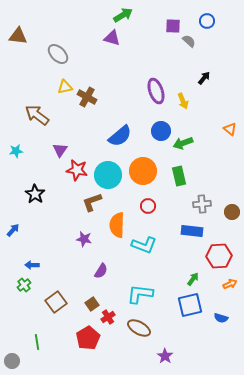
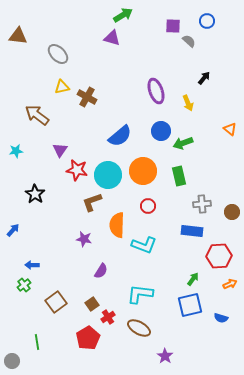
yellow triangle at (65, 87): moved 3 px left
yellow arrow at (183, 101): moved 5 px right, 2 px down
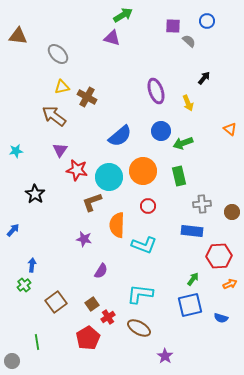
brown arrow at (37, 115): moved 17 px right, 1 px down
cyan circle at (108, 175): moved 1 px right, 2 px down
blue arrow at (32, 265): rotated 96 degrees clockwise
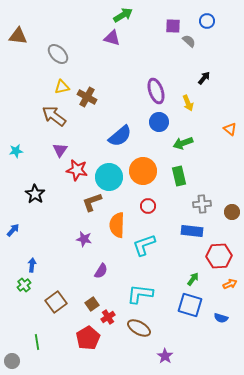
blue circle at (161, 131): moved 2 px left, 9 px up
cyan L-shape at (144, 245): rotated 140 degrees clockwise
blue square at (190, 305): rotated 30 degrees clockwise
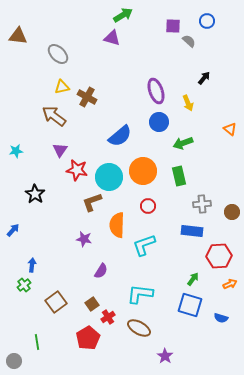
gray circle at (12, 361): moved 2 px right
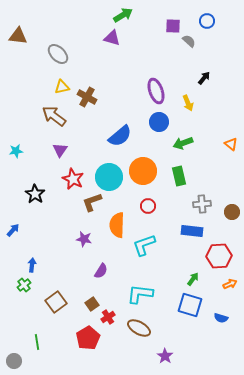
orange triangle at (230, 129): moved 1 px right, 15 px down
red star at (77, 170): moved 4 px left, 9 px down; rotated 15 degrees clockwise
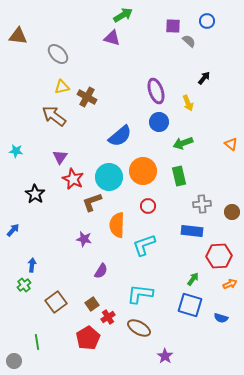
purple triangle at (60, 150): moved 7 px down
cyan star at (16, 151): rotated 16 degrees clockwise
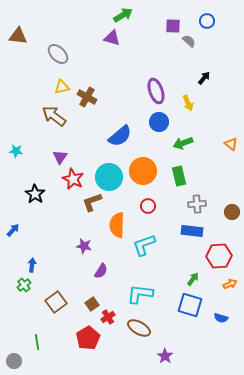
gray cross at (202, 204): moved 5 px left
purple star at (84, 239): moved 7 px down
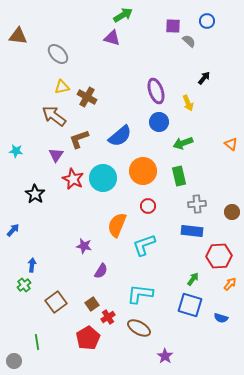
purple triangle at (60, 157): moved 4 px left, 2 px up
cyan circle at (109, 177): moved 6 px left, 1 px down
brown L-shape at (92, 202): moved 13 px left, 63 px up
orange semicircle at (117, 225): rotated 20 degrees clockwise
orange arrow at (230, 284): rotated 24 degrees counterclockwise
